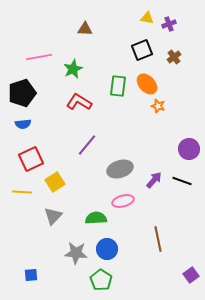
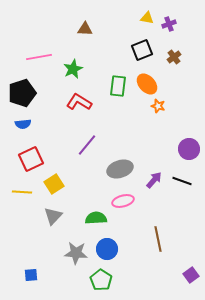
yellow square: moved 1 px left, 2 px down
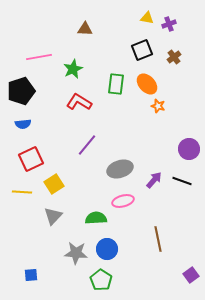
green rectangle: moved 2 px left, 2 px up
black pentagon: moved 1 px left, 2 px up
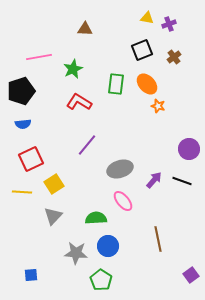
pink ellipse: rotated 65 degrees clockwise
blue circle: moved 1 px right, 3 px up
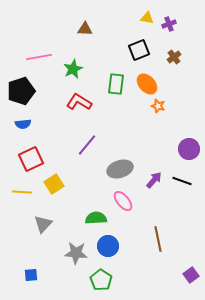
black square: moved 3 px left
gray triangle: moved 10 px left, 8 px down
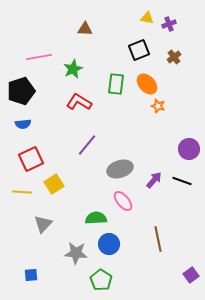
blue circle: moved 1 px right, 2 px up
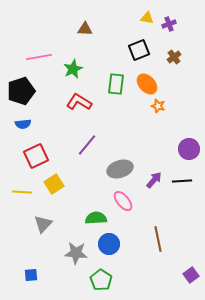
red square: moved 5 px right, 3 px up
black line: rotated 24 degrees counterclockwise
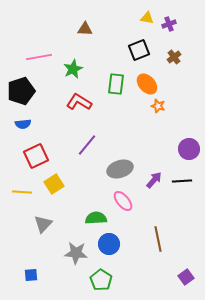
purple square: moved 5 px left, 2 px down
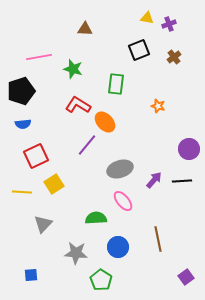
green star: rotated 30 degrees counterclockwise
orange ellipse: moved 42 px left, 38 px down
red L-shape: moved 1 px left, 3 px down
blue circle: moved 9 px right, 3 px down
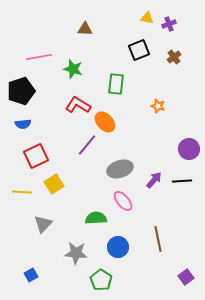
blue square: rotated 24 degrees counterclockwise
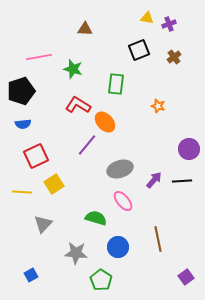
green semicircle: rotated 20 degrees clockwise
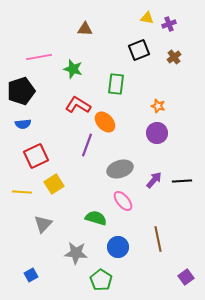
purple line: rotated 20 degrees counterclockwise
purple circle: moved 32 px left, 16 px up
